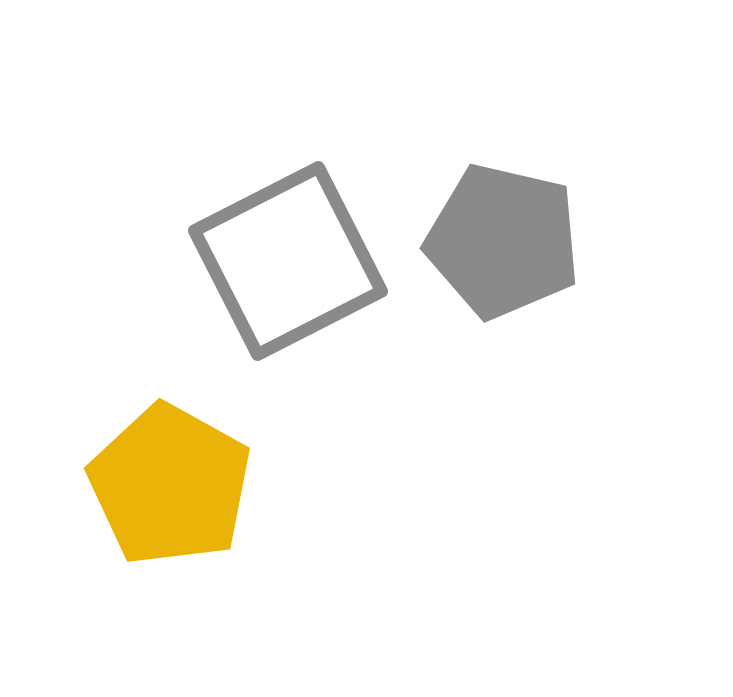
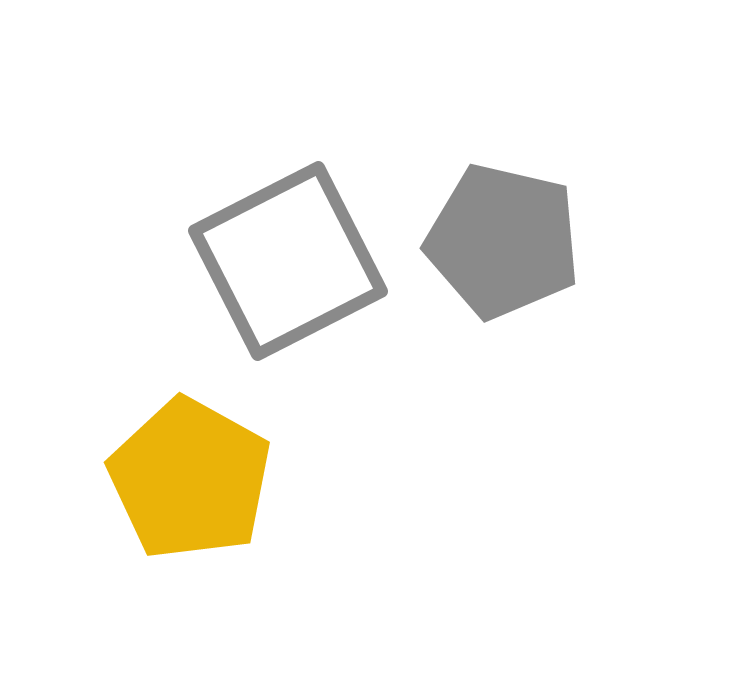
yellow pentagon: moved 20 px right, 6 px up
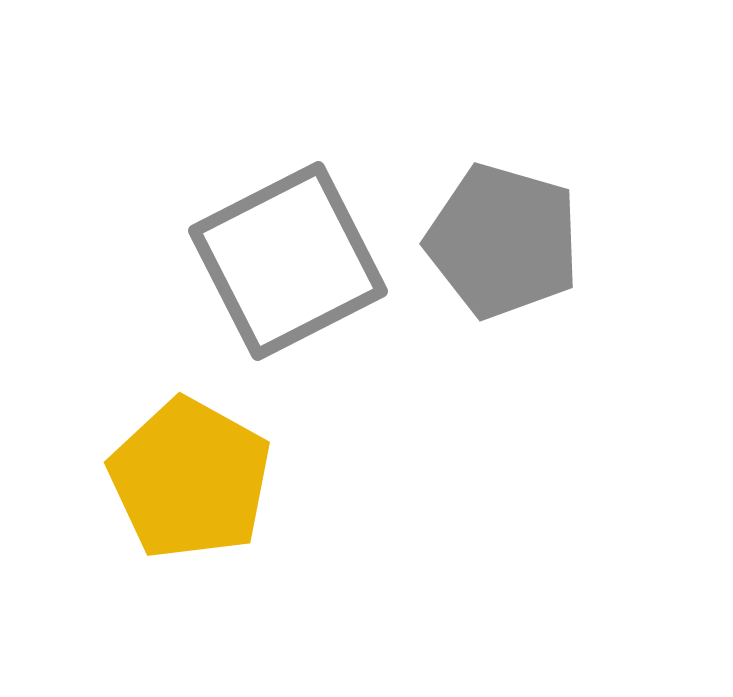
gray pentagon: rotated 3 degrees clockwise
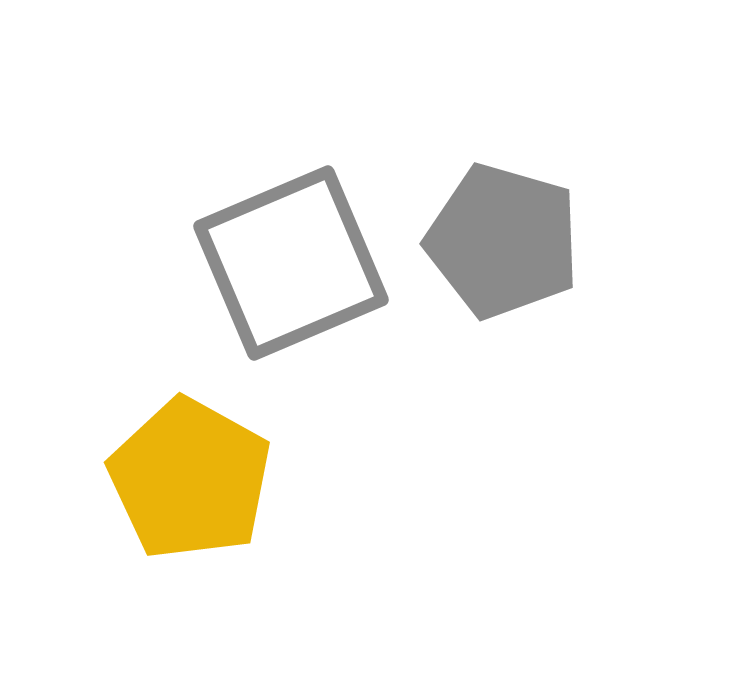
gray square: moved 3 px right, 2 px down; rotated 4 degrees clockwise
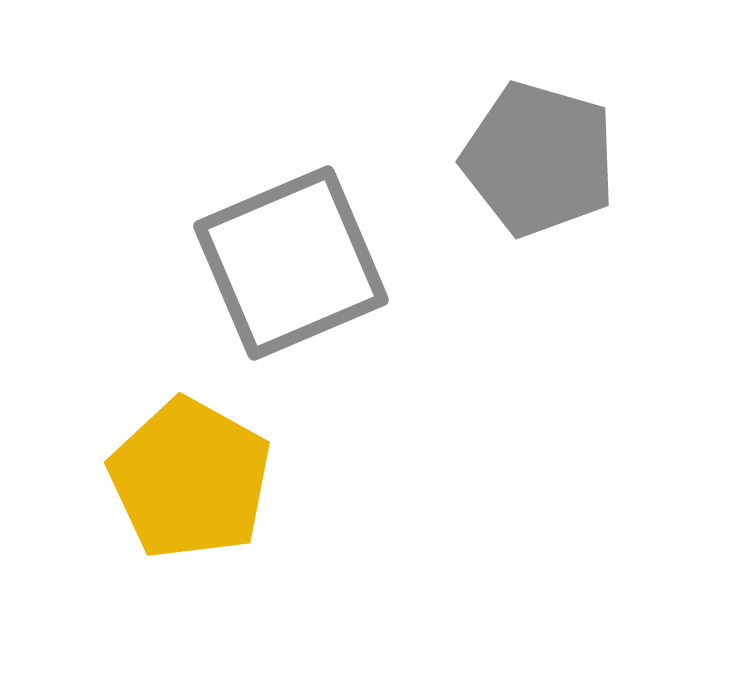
gray pentagon: moved 36 px right, 82 px up
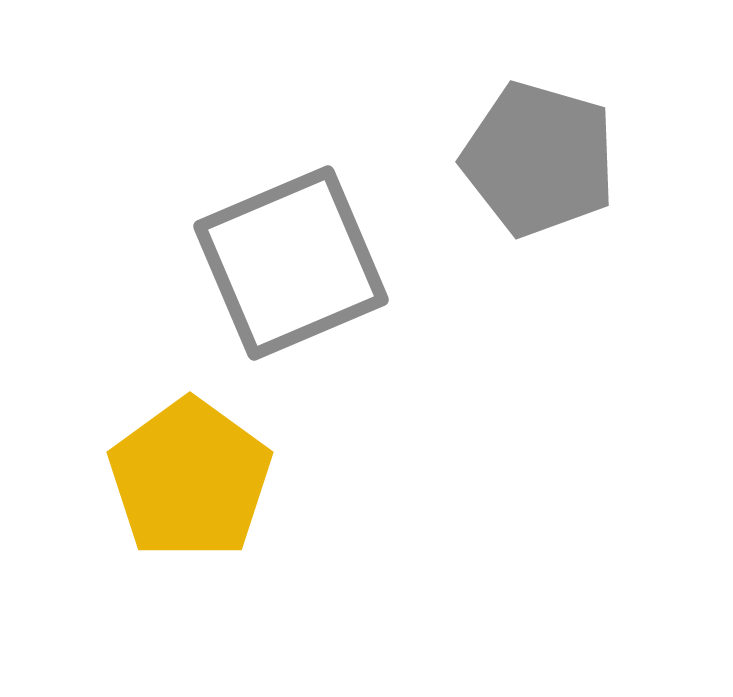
yellow pentagon: rotated 7 degrees clockwise
